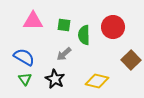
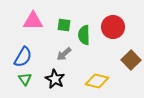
blue semicircle: moved 1 px left; rotated 90 degrees clockwise
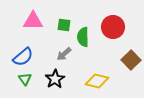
green semicircle: moved 1 px left, 2 px down
blue semicircle: rotated 20 degrees clockwise
black star: rotated 12 degrees clockwise
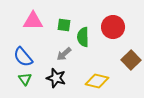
blue semicircle: rotated 90 degrees clockwise
black star: moved 1 px right, 1 px up; rotated 24 degrees counterclockwise
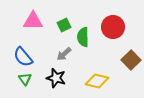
green square: rotated 32 degrees counterclockwise
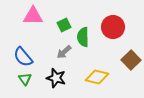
pink triangle: moved 5 px up
gray arrow: moved 2 px up
yellow diamond: moved 4 px up
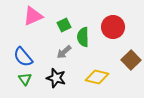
pink triangle: rotated 25 degrees counterclockwise
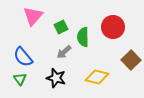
pink triangle: rotated 25 degrees counterclockwise
green square: moved 3 px left, 2 px down
green triangle: moved 5 px left
